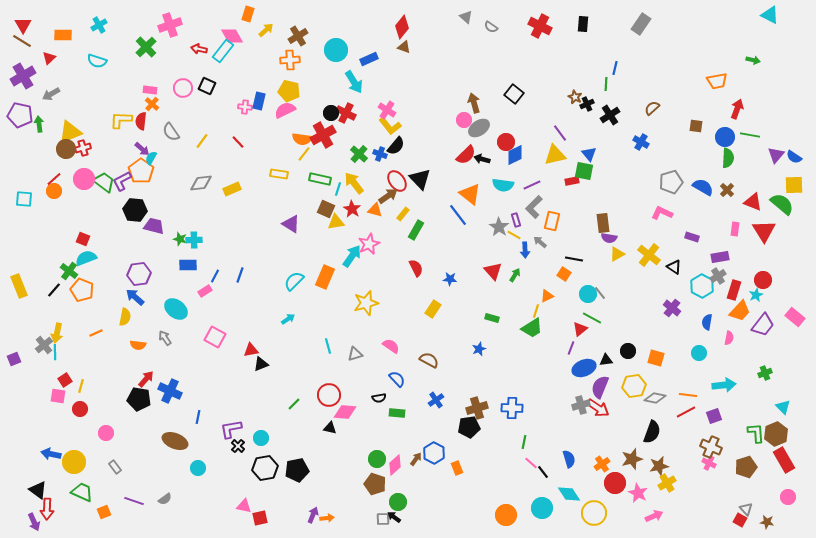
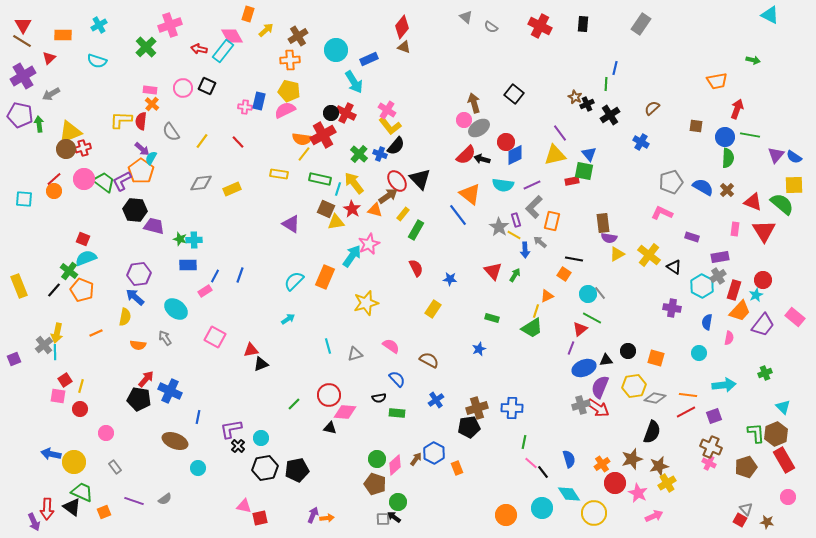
purple cross at (672, 308): rotated 30 degrees counterclockwise
black triangle at (38, 490): moved 34 px right, 17 px down
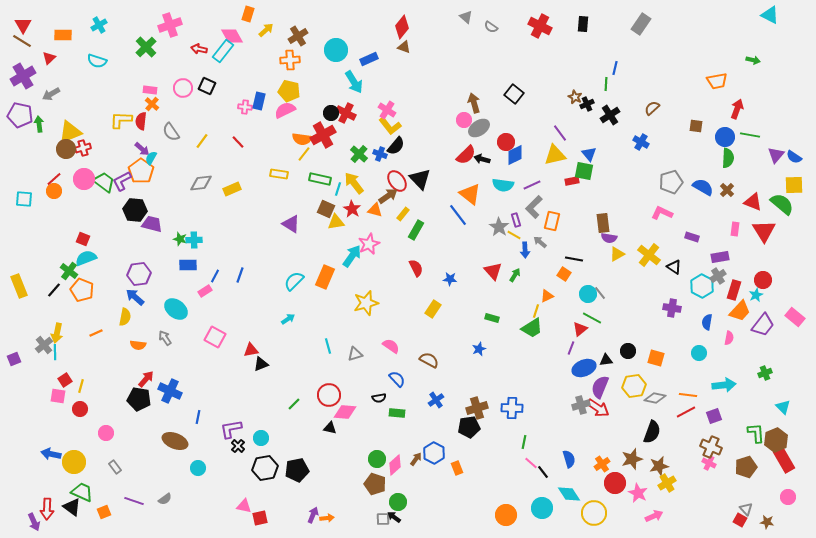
purple trapezoid at (154, 226): moved 2 px left, 2 px up
brown hexagon at (776, 434): moved 6 px down
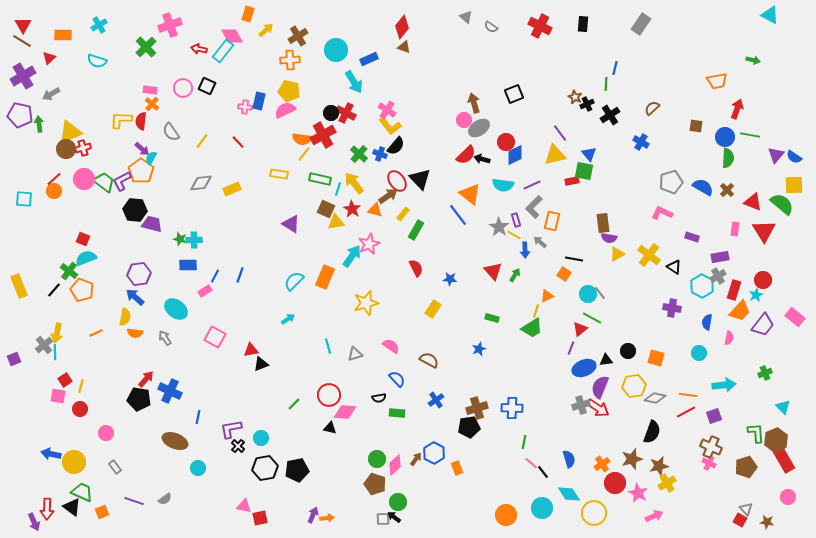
black square at (514, 94): rotated 30 degrees clockwise
orange semicircle at (138, 345): moved 3 px left, 12 px up
orange square at (104, 512): moved 2 px left
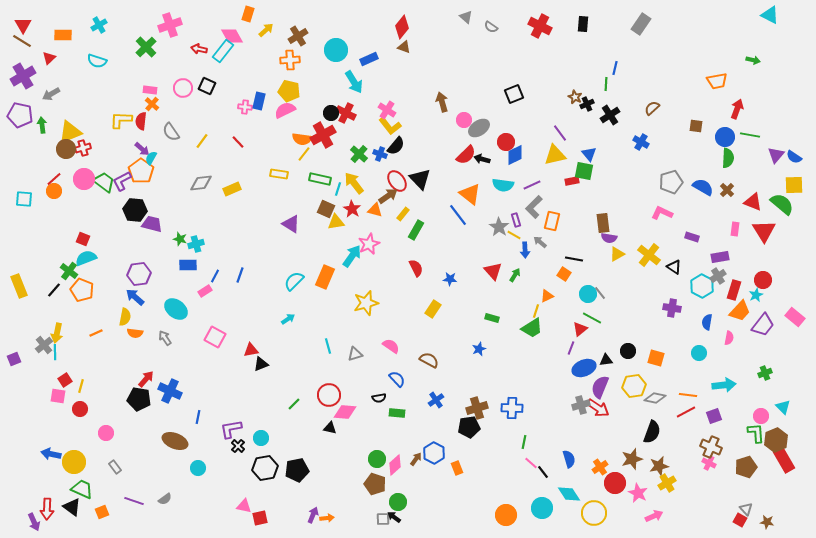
brown arrow at (474, 103): moved 32 px left, 1 px up
green arrow at (39, 124): moved 3 px right, 1 px down
cyan cross at (194, 240): moved 2 px right, 4 px down; rotated 14 degrees counterclockwise
orange cross at (602, 464): moved 2 px left, 3 px down
green trapezoid at (82, 492): moved 3 px up
pink circle at (788, 497): moved 27 px left, 81 px up
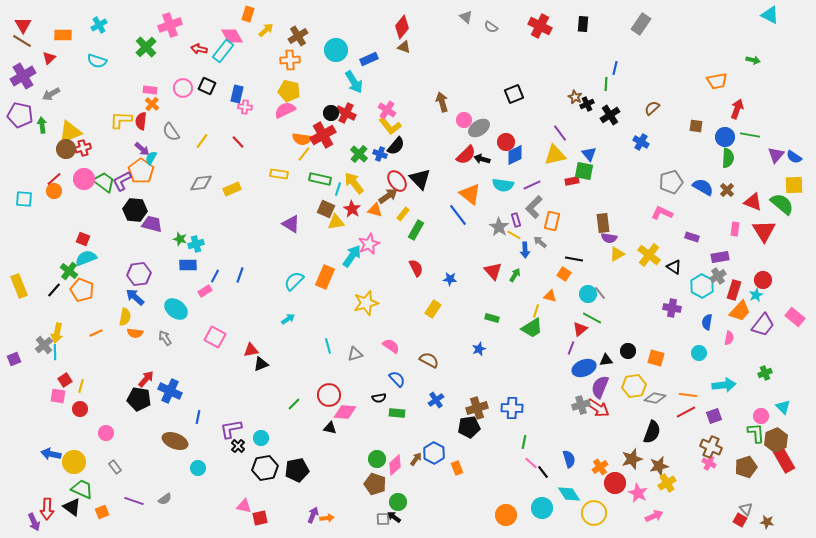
blue rectangle at (259, 101): moved 22 px left, 7 px up
orange triangle at (547, 296): moved 3 px right; rotated 40 degrees clockwise
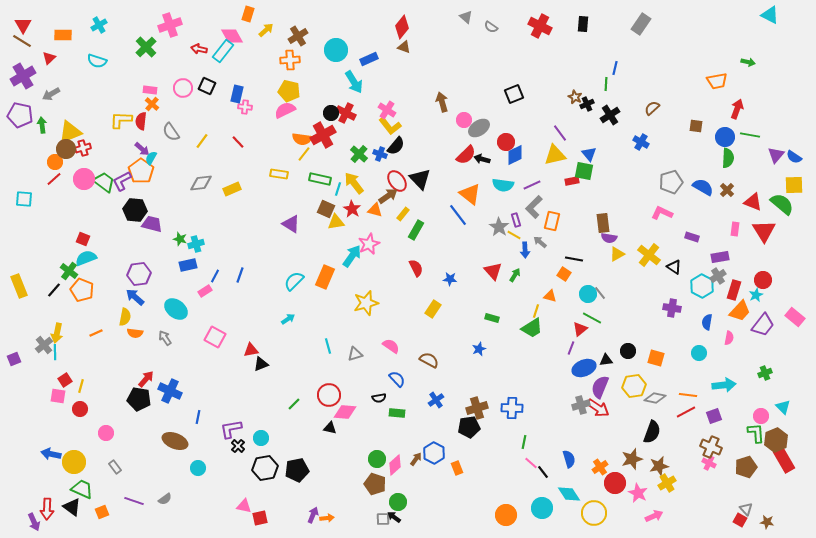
green arrow at (753, 60): moved 5 px left, 2 px down
orange circle at (54, 191): moved 1 px right, 29 px up
blue rectangle at (188, 265): rotated 12 degrees counterclockwise
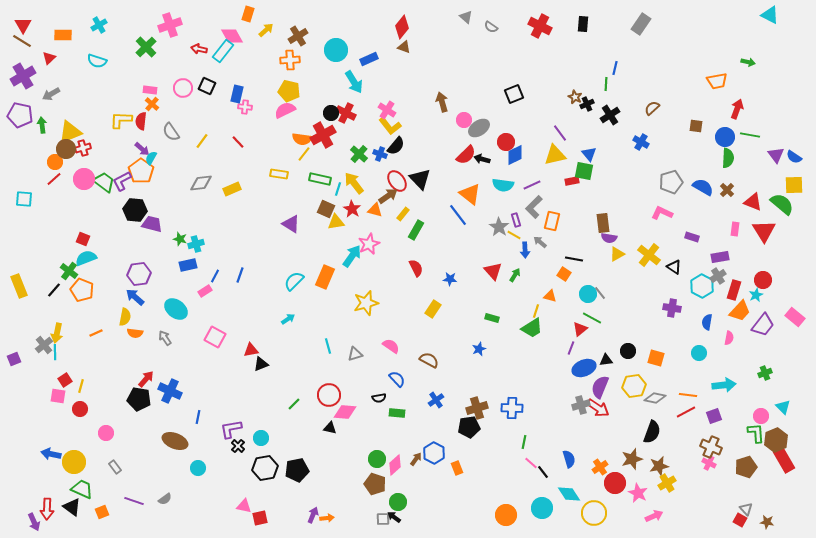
purple triangle at (776, 155): rotated 18 degrees counterclockwise
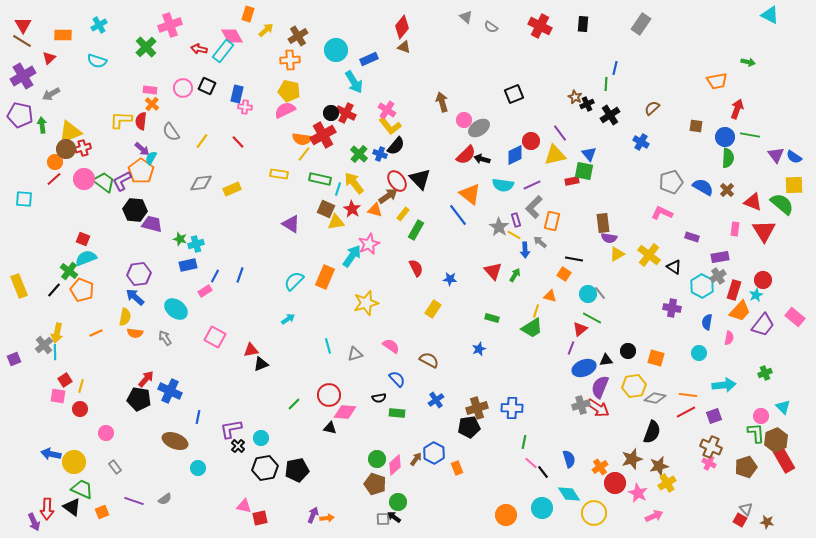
red circle at (506, 142): moved 25 px right, 1 px up
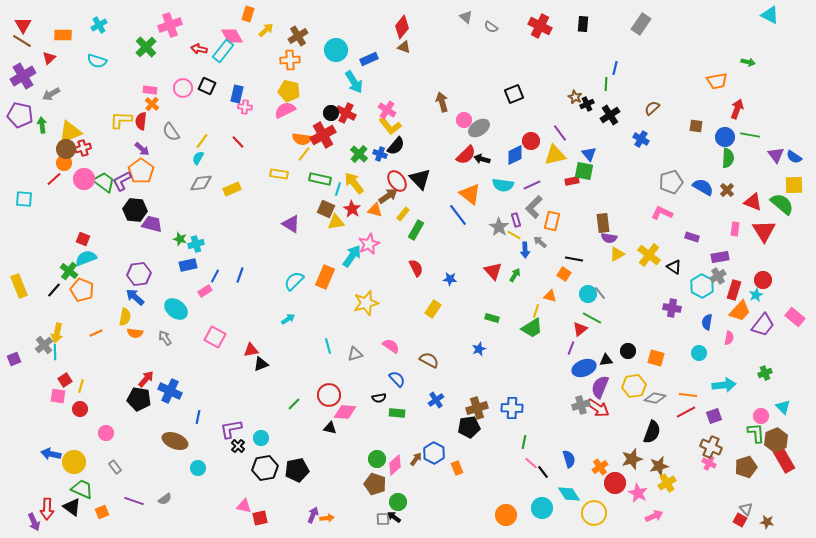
blue cross at (641, 142): moved 3 px up
cyan semicircle at (151, 158): moved 47 px right
orange circle at (55, 162): moved 9 px right, 1 px down
